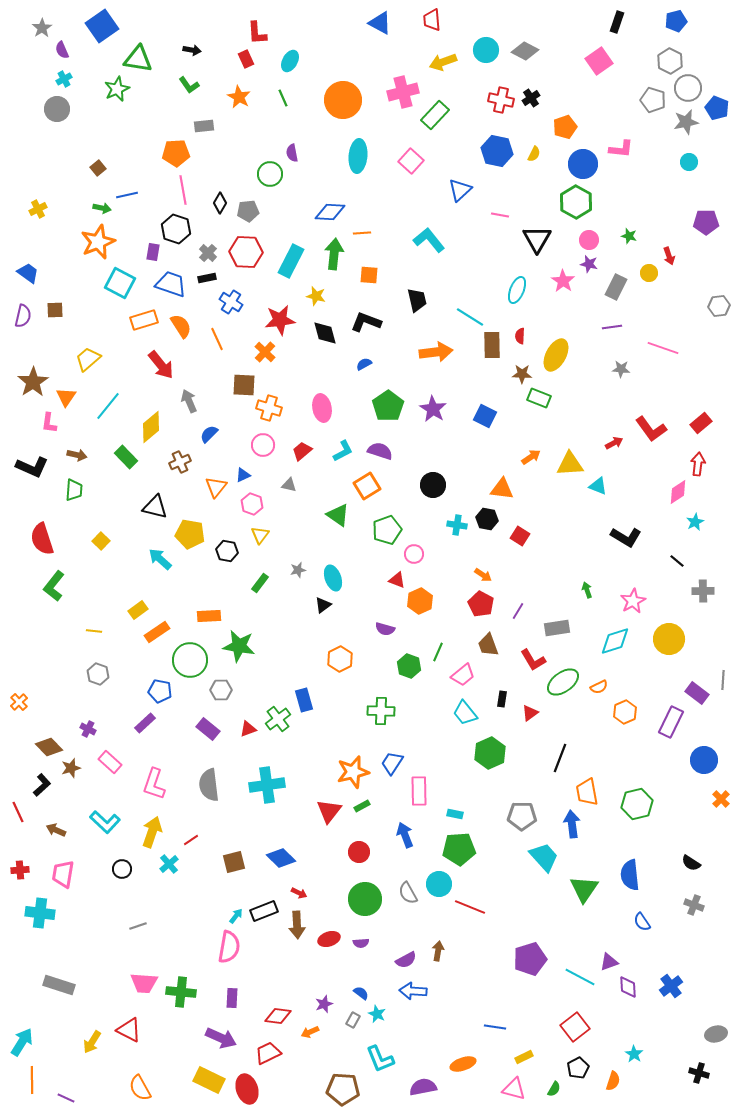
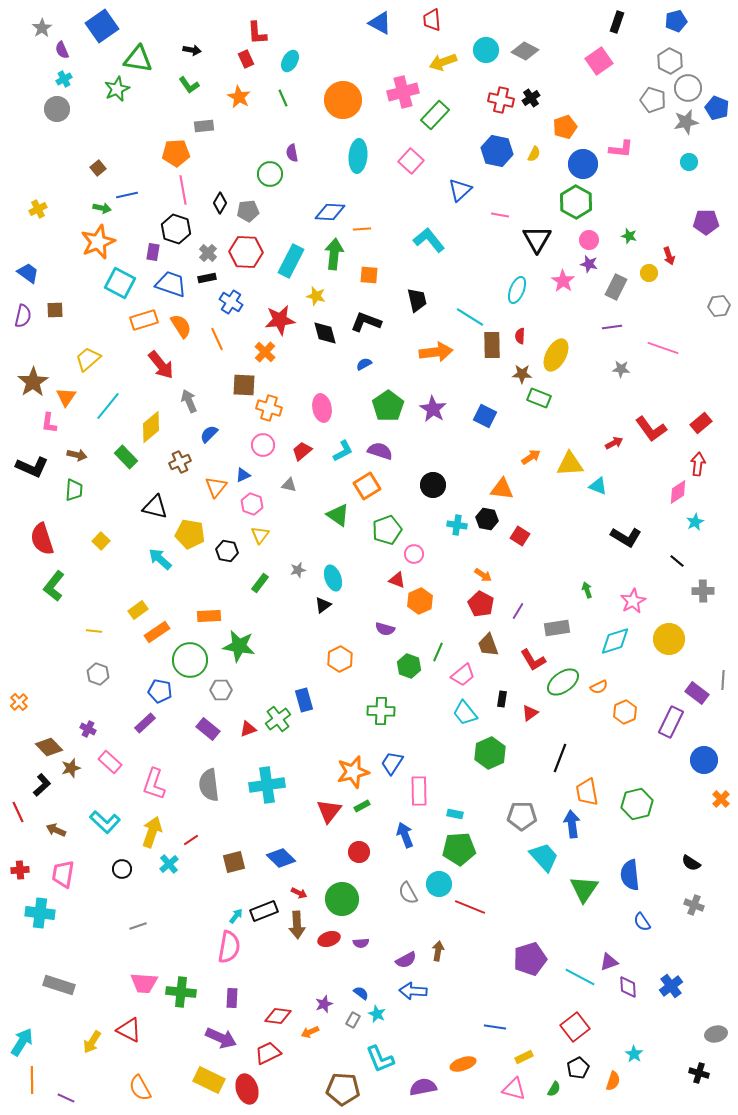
orange line at (362, 233): moved 4 px up
green circle at (365, 899): moved 23 px left
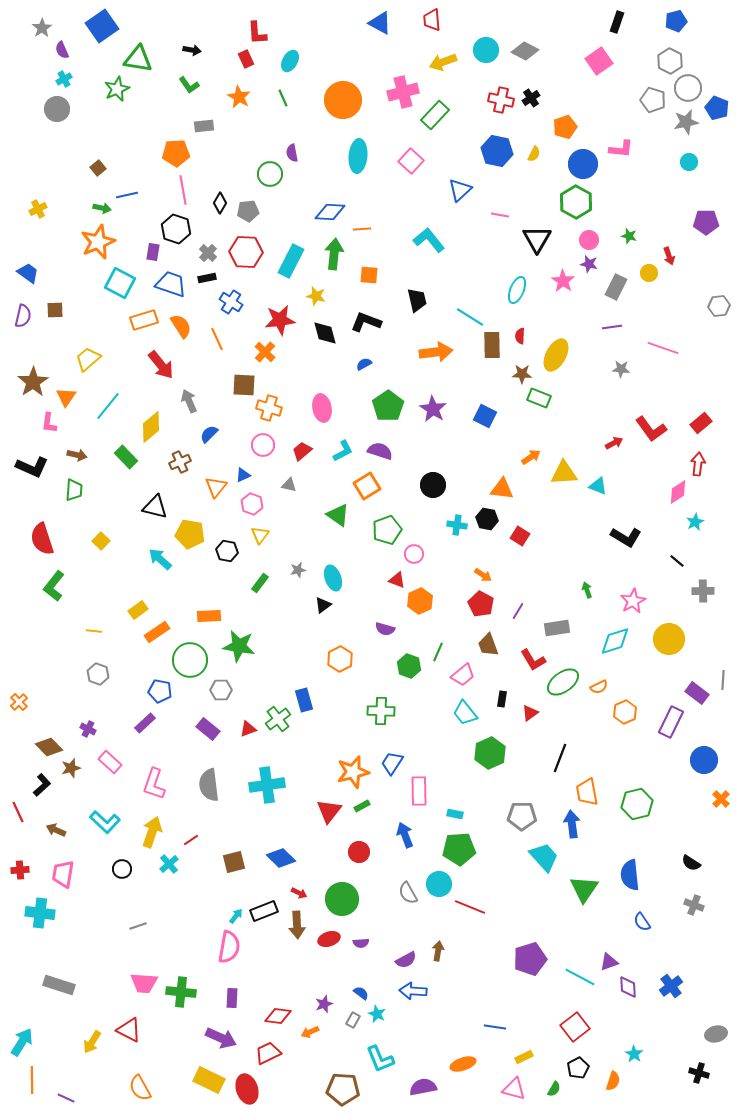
yellow triangle at (570, 464): moved 6 px left, 9 px down
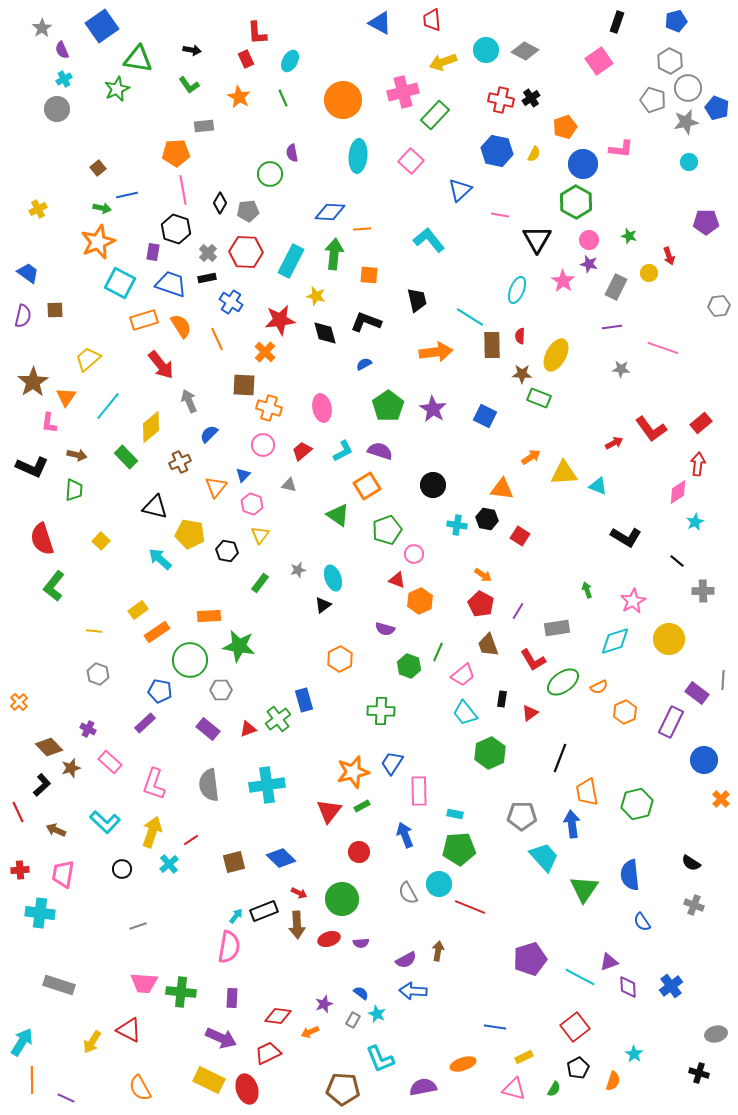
blue triangle at (243, 475): rotated 21 degrees counterclockwise
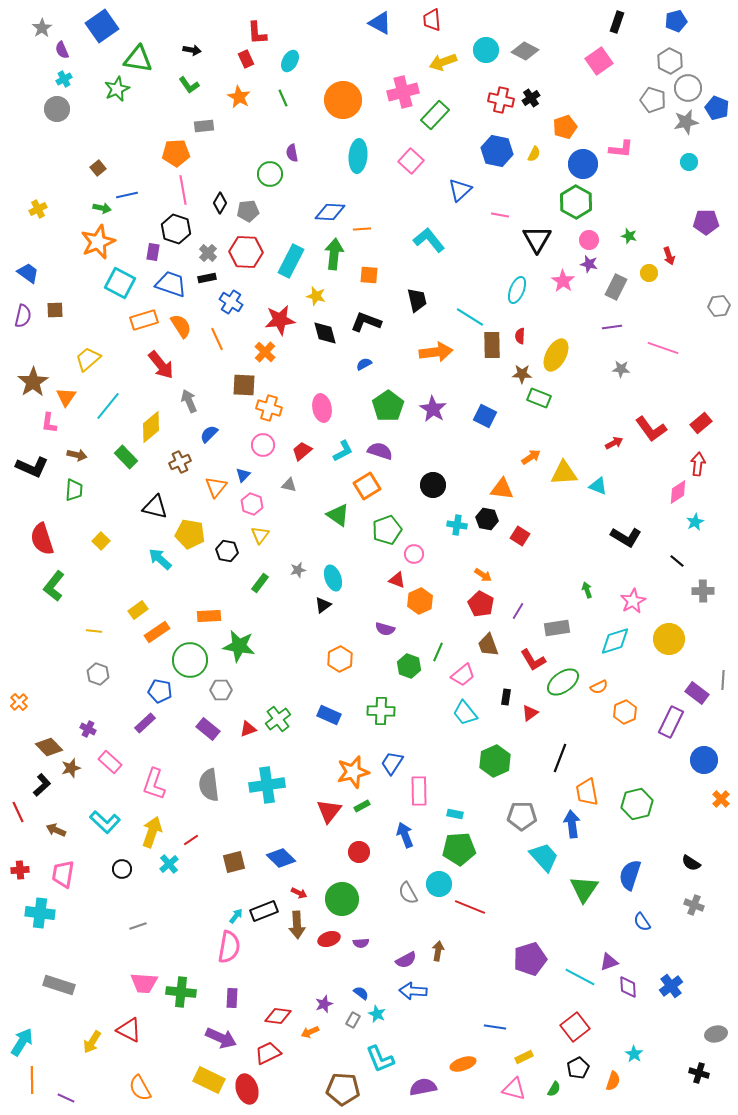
black rectangle at (502, 699): moved 4 px right, 2 px up
blue rectangle at (304, 700): moved 25 px right, 15 px down; rotated 50 degrees counterclockwise
green hexagon at (490, 753): moved 5 px right, 8 px down
blue semicircle at (630, 875): rotated 24 degrees clockwise
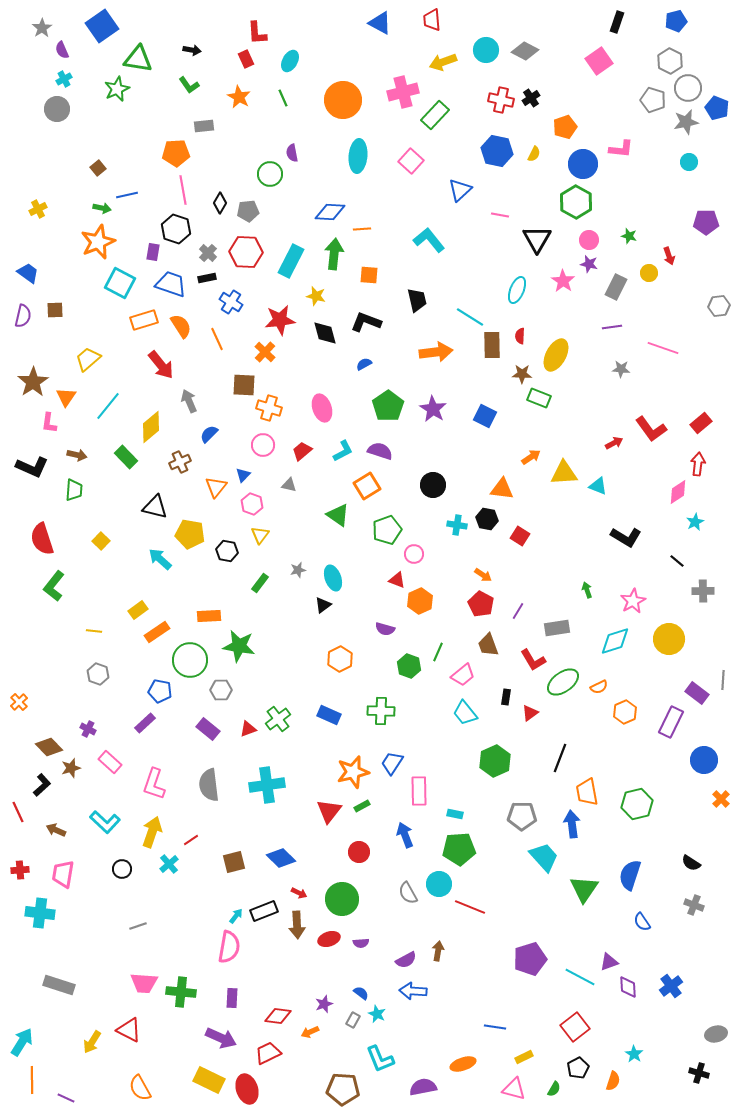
pink ellipse at (322, 408): rotated 8 degrees counterclockwise
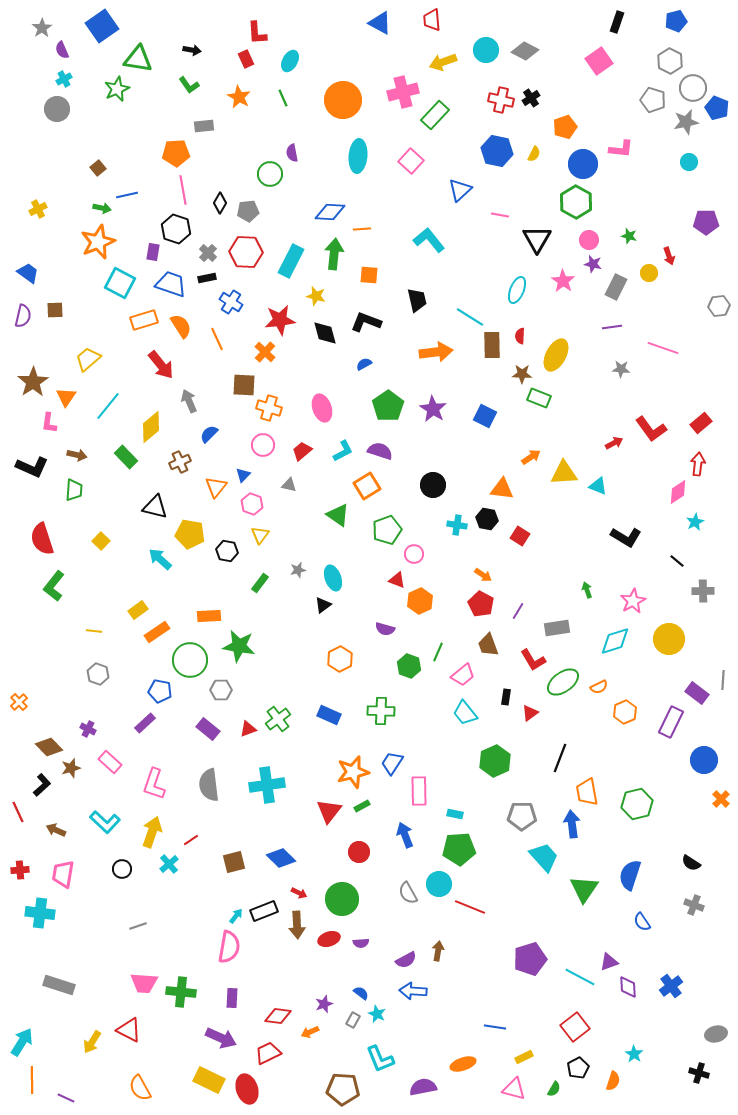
gray circle at (688, 88): moved 5 px right
purple star at (589, 264): moved 4 px right
